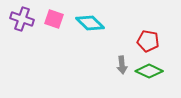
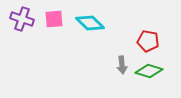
pink square: rotated 24 degrees counterclockwise
green diamond: rotated 8 degrees counterclockwise
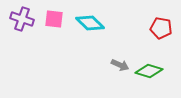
pink square: rotated 12 degrees clockwise
red pentagon: moved 13 px right, 13 px up
gray arrow: moved 2 px left; rotated 60 degrees counterclockwise
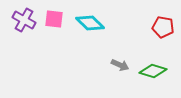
purple cross: moved 2 px right, 1 px down; rotated 10 degrees clockwise
red pentagon: moved 2 px right, 1 px up
green diamond: moved 4 px right
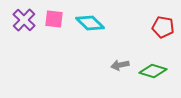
purple cross: rotated 15 degrees clockwise
gray arrow: rotated 144 degrees clockwise
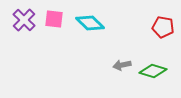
gray arrow: moved 2 px right
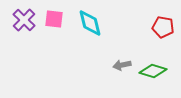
cyan diamond: rotated 32 degrees clockwise
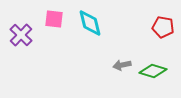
purple cross: moved 3 px left, 15 px down
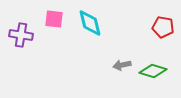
purple cross: rotated 35 degrees counterclockwise
